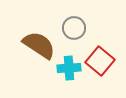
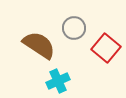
red square: moved 6 px right, 13 px up
cyan cross: moved 11 px left, 13 px down; rotated 20 degrees counterclockwise
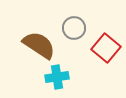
cyan cross: moved 1 px left, 4 px up; rotated 15 degrees clockwise
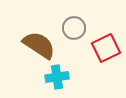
red square: rotated 24 degrees clockwise
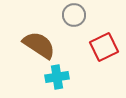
gray circle: moved 13 px up
red square: moved 2 px left, 1 px up
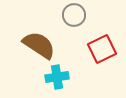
red square: moved 2 px left, 2 px down
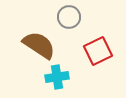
gray circle: moved 5 px left, 2 px down
red square: moved 4 px left, 2 px down
